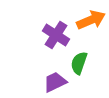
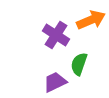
green semicircle: moved 1 px down
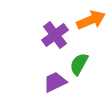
purple cross: moved 1 px left; rotated 20 degrees clockwise
green semicircle: rotated 10 degrees clockwise
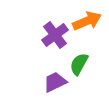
orange arrow: moved 4 px left, 1 px down
